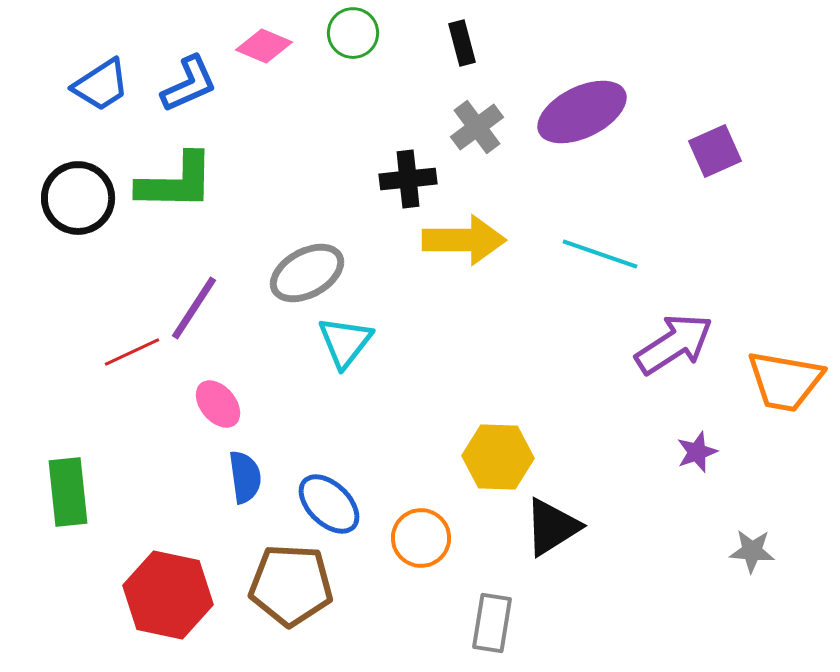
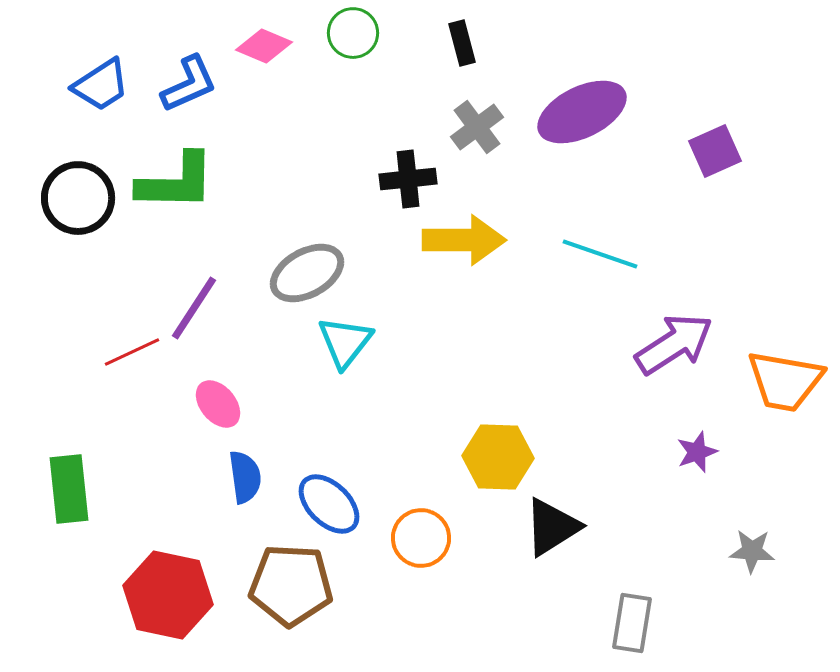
green rectangle: moved 1 px right, 3 px up
gray rectangle: moved 140 px right
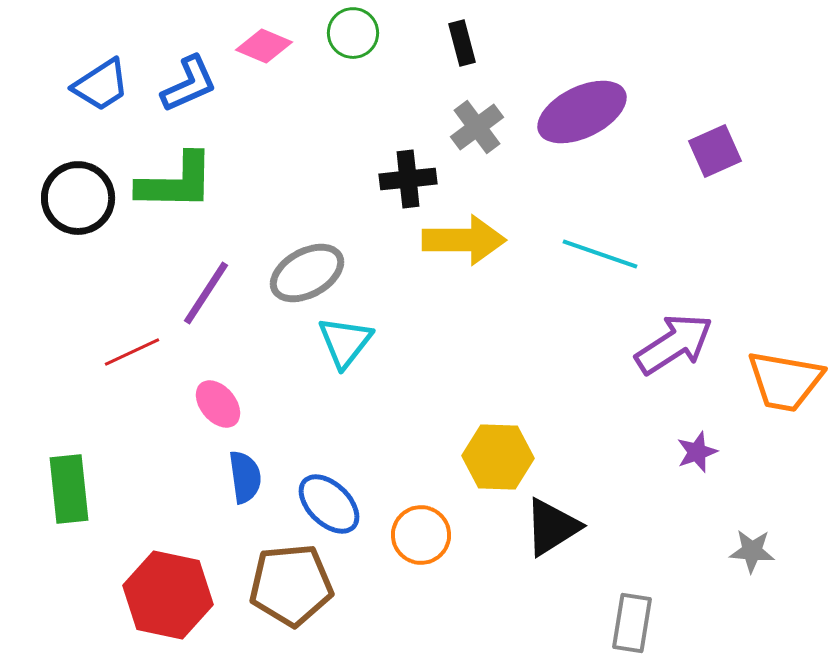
purple line: moved 12 px right, 15 px up
orange circle: moved 3 px up
brown pentagon: rotated 8 degrees counterclockwise
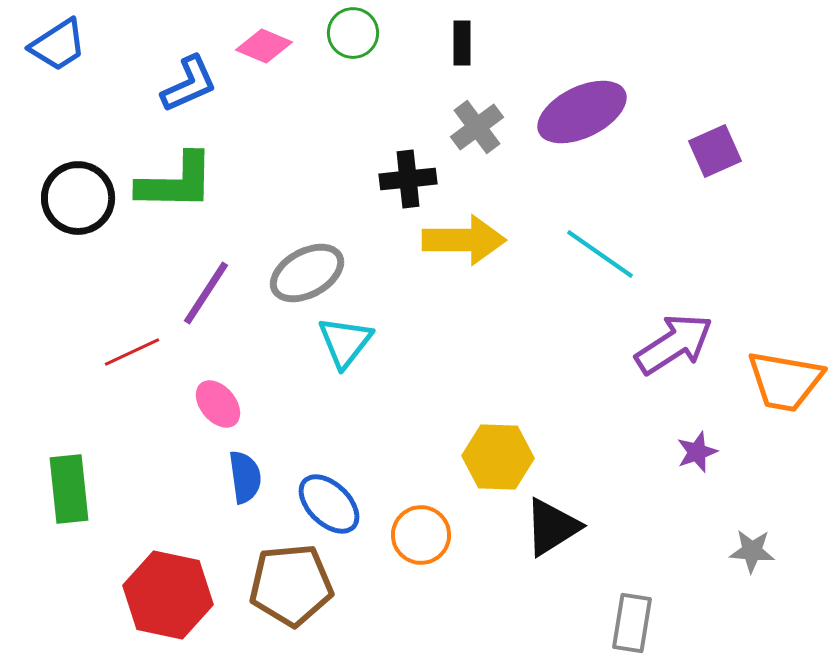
black rectangle: rotated 15 degrees clockwise
blue trapezoid: moved 43 px left, 40 px up
cyan line: rotated 16 degrees clockwise
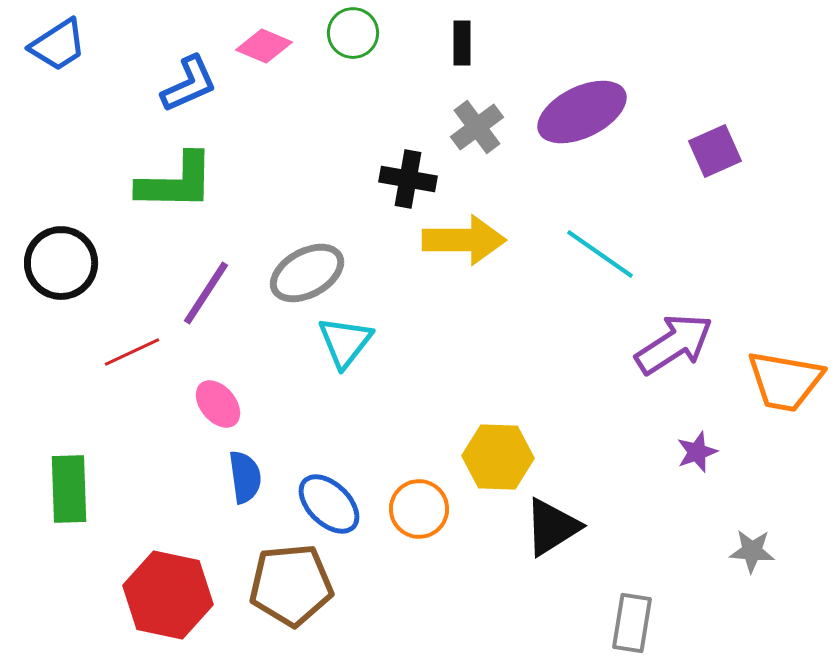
black cross: rotated 16 degrees clockwise
black circle: moved 17 px left, 65 px down
green rectangle: rotated 4 degrees clockwise
orange circle: moved 2 px left, 26 px up
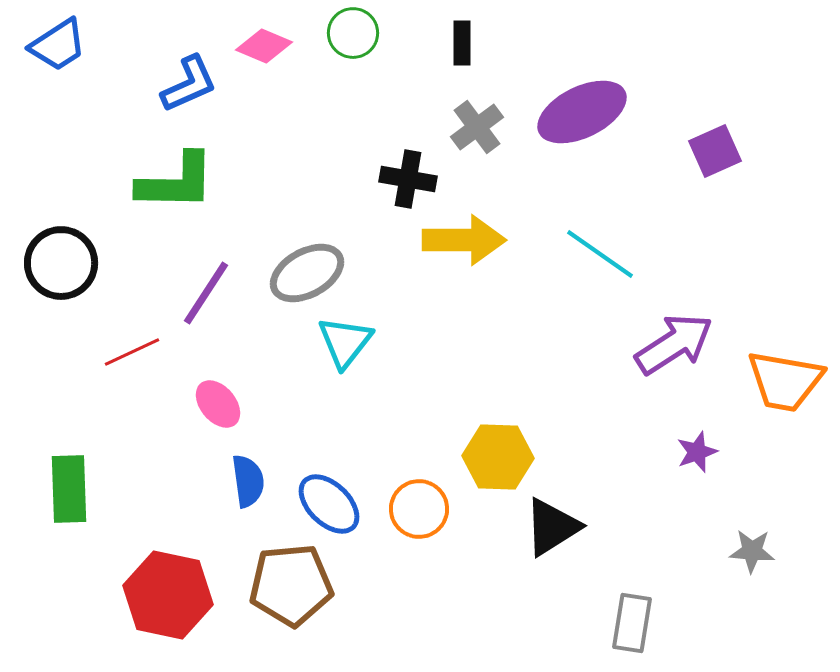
blue semicircle: moved 3 px right, 4 px down
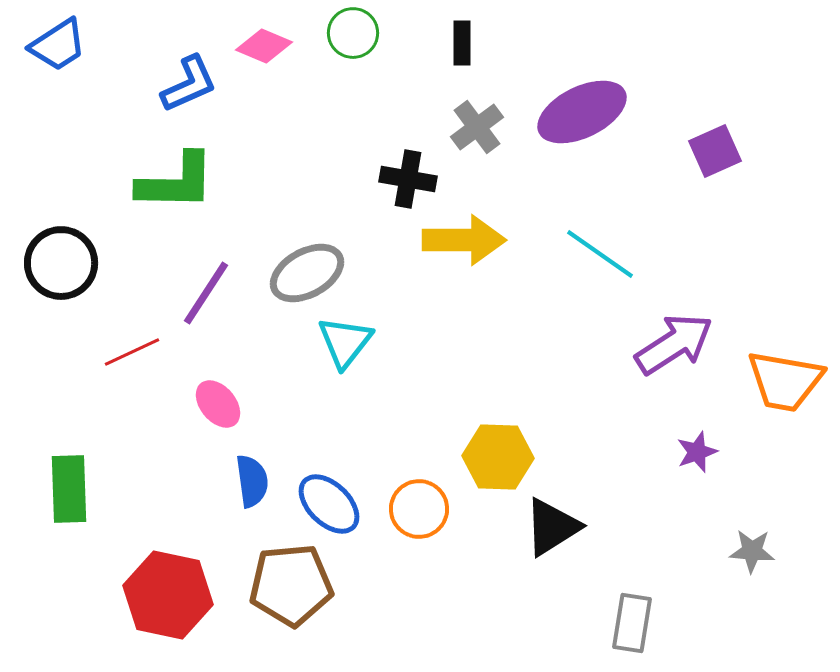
blue semicircle: moved 4 px right
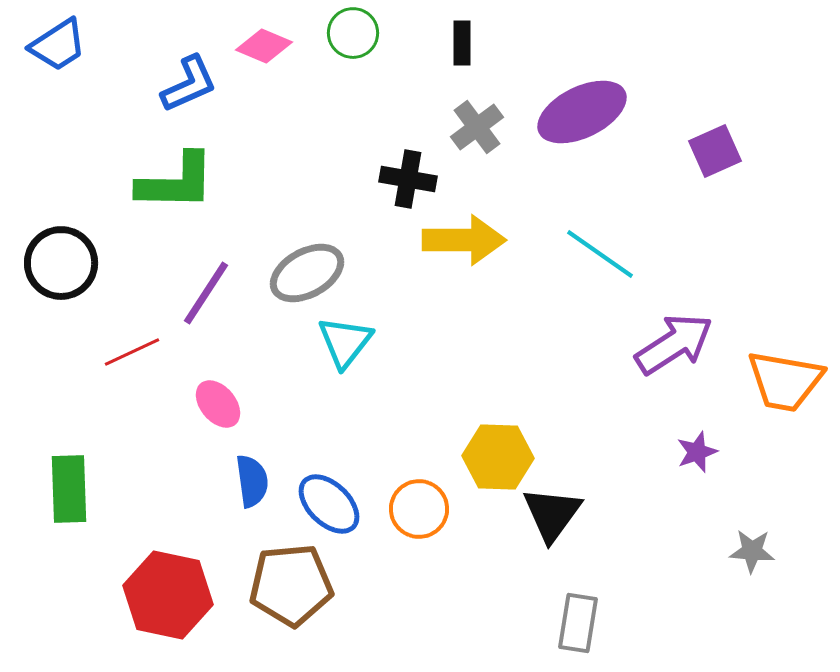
black triangle: moved 13 px up; rotated 22 degrees counterclockwise
gray rectangle: moved 54 px left
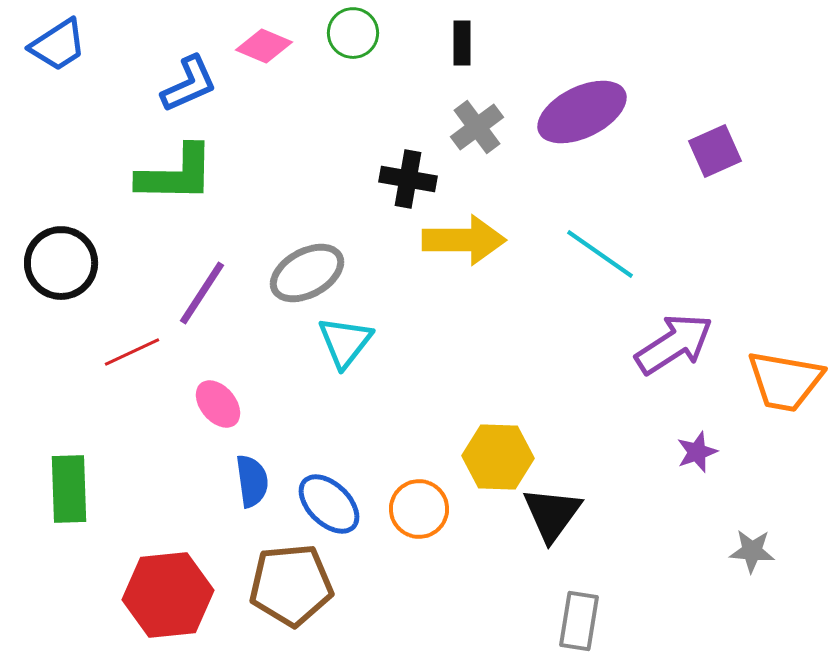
green L-shape: moved 8 px up
purple line: moved 4 px left
red hexagon: rotated 18 degrees counterclockwise
gray rectangle: moved 1 px right, 2 px up
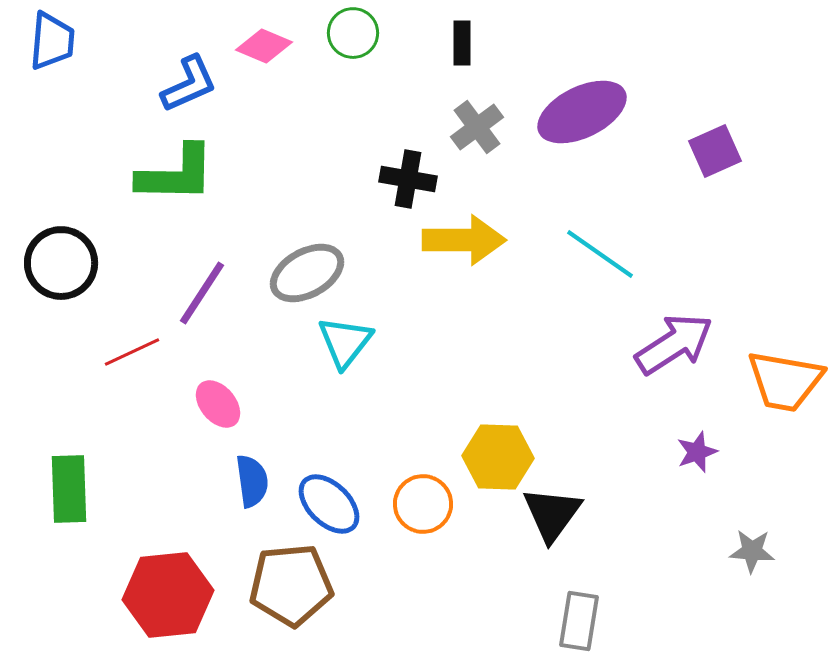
blue trapezoid: moved 6 px left, 4 px up; rotated 52 degrees counterclockwise
orange circle: moved 4 px right, 5 px up
